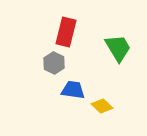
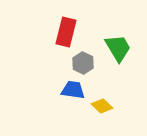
gray hexagon: moved 29 px right
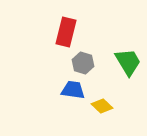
green trapezoid: moved 10 px right, 14 px down
gray hexagon: rotated 10 degrees counterclockwise
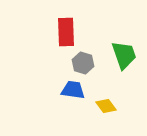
red rectangle: rotated 16 degrees counterclockwise
green trapezoid: moved 4 px left, 7 px up; rotated 12 degrees clockwise
yellow diamond: moved 4 px right; rotated 10 degrees clockwise
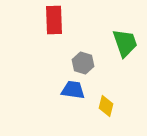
red rectangle: moved 12 px left, 12 px up
green trapezoid: moved 1 px right, 12 px up
yellow diamond: rotated 50 degrees clockwise
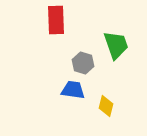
red rectangle: moved 2 px right
green trapezoid: moved 9 px left, 2 px down
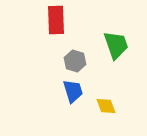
gray hexagon: moved 8 px left, 2 px up
blue trapezoid: moved 1 px down; rotated 65 degrees clockwise
yellow diamond: rotated 35 degrees counterclockwise
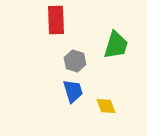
green trapezoid: rotated 36 degrees clockwise
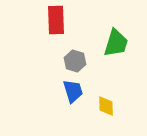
green trapezoid: moved 2 px up
yellow diamond: rotated 20 degrees clockwise
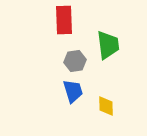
red rectangle: moved 8 px right
green trapezoid: moved 8 px left, 2 px down; rotated 24 degrees counterclockwise
gray hexagon: rotated 25 degrees counterclockwise
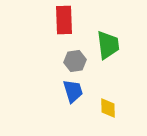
yellow diamond: moved 2 px right, 2 px down
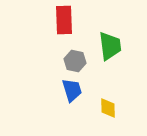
green trapezoid: moved 2 px right, 1 px down
gray hexagon: rotated 20 degrees clockwise
blue trapezoid: moved 1 px left, 1 px up
